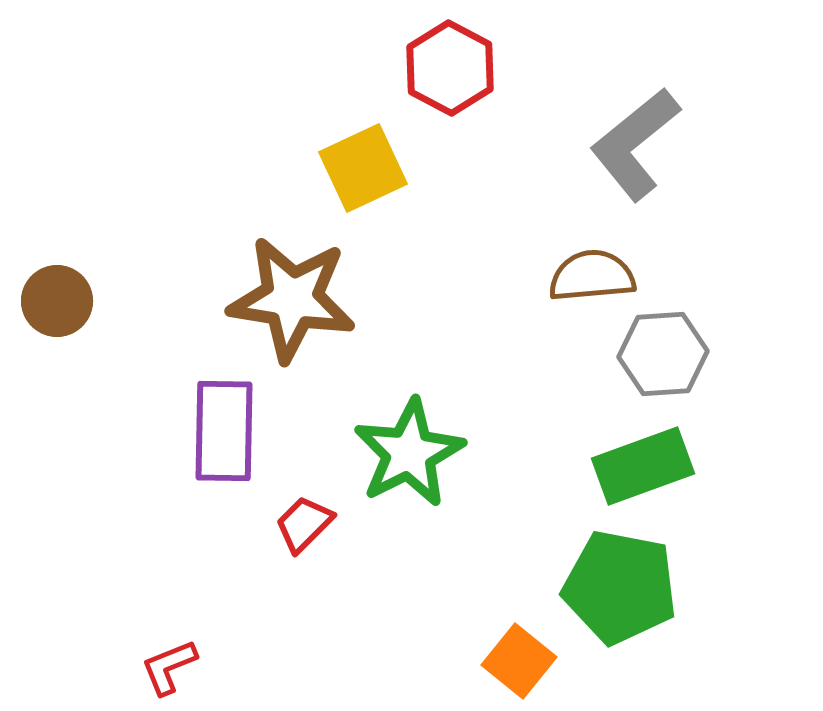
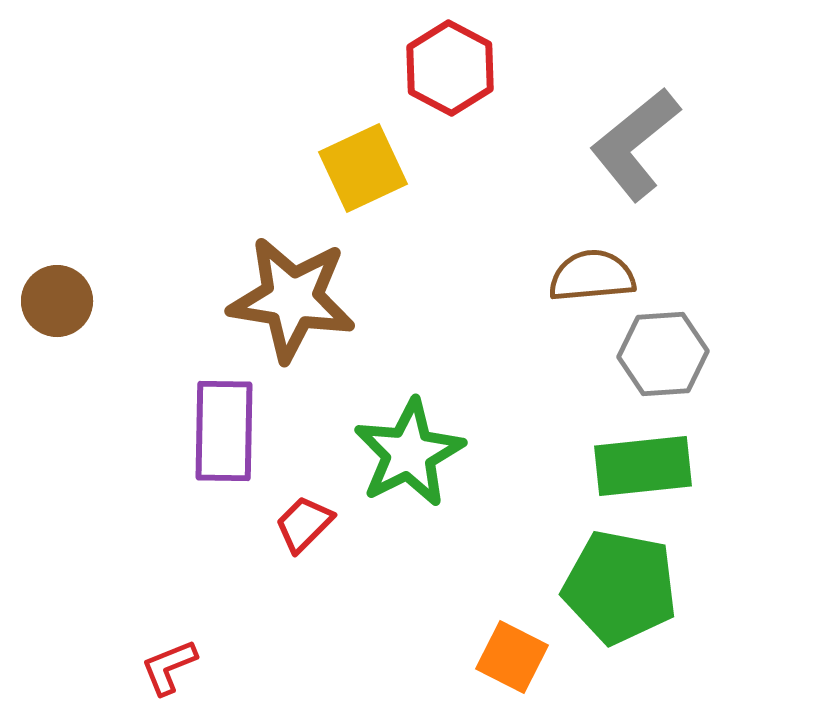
green rectangle: rotated 14 degrees clockwise
orange square: moved 7 px left, 4 px up; rotated 12 degrees counterclockwise
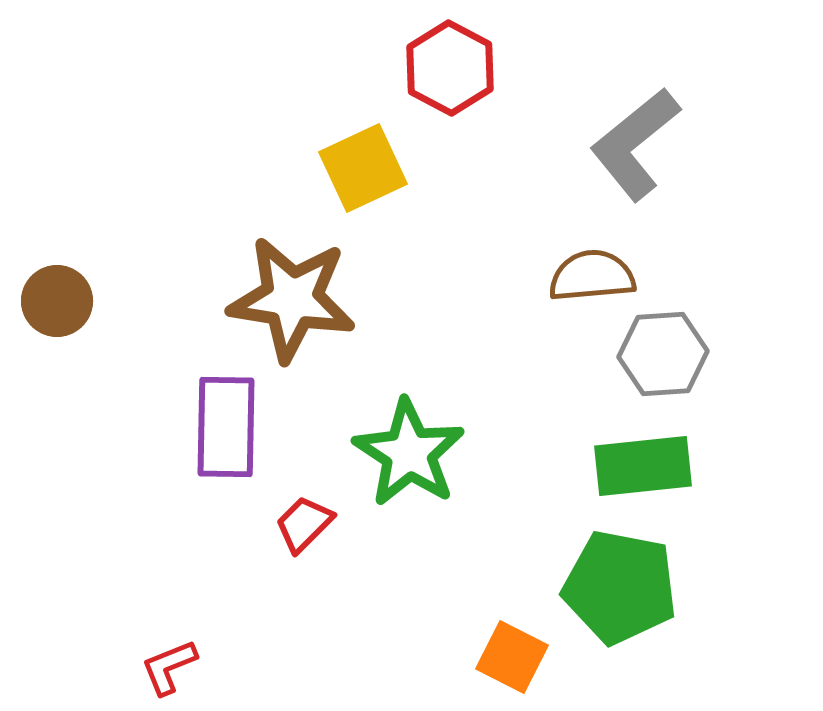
purple rectangle: moved 2 px right, 4 px up
green star: rotated 12 degrees counterclockwise
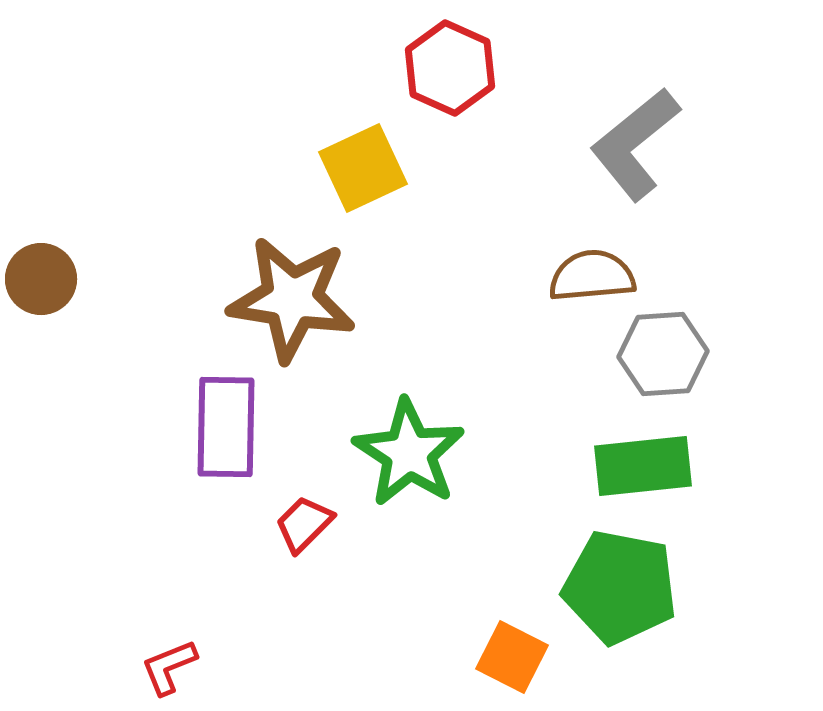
red hexagon: rotated 4 degrees counterclockwise
brown circle: moved 16 px left, 22 px up
